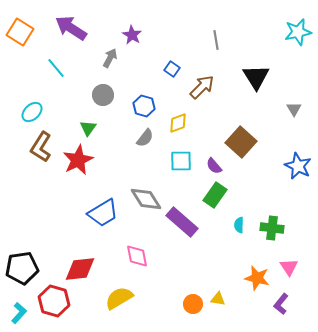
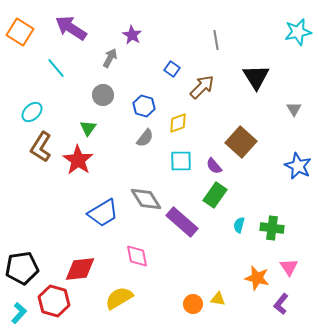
red star: rotated 12 degrees counterclockwise
cyan semicircle: rotated 14 degrees clockwise
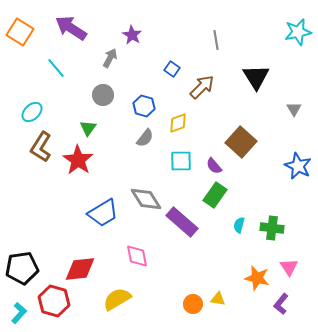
yellow semicircle: moved 2 px left, 1 px down
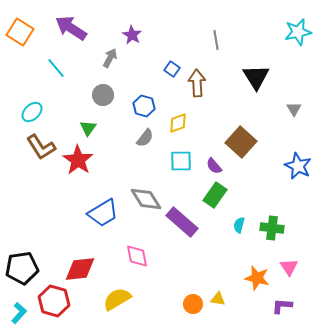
brown arrow: moved 5 px left, 4 px up; rotated 48 degrees counterclockwise
brown L-shape: rotated 64 degrees counterclockwise
purple L-shape: moved 1 px right, 2 px down; rotated 55 degrees clockwise
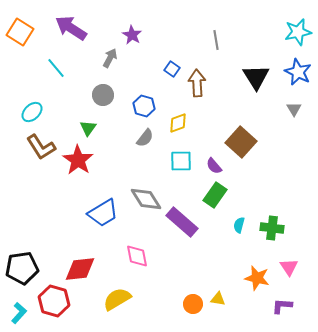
blue star: moved 94 px up
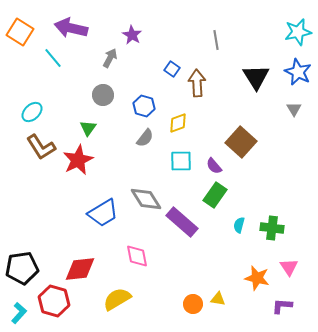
purple arrow: rotated 20 degrees counterclockwise
cyan line: moved 3 px left, 10 px up
red star: rotated 12 degrees clockwise
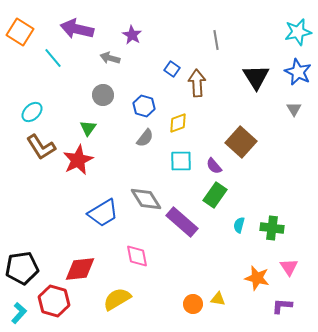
purple arrow: moved 6 px right, 1 px down
gray arrow: rotated 102 degrees counterclockwise
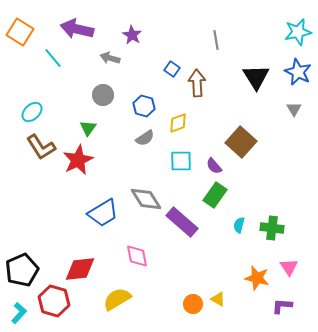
gray semicircle: rotated 18 degrees clockwise
black pentagon: moved 2 px down; rotated 16 degrees counterclockwise
yellow triangle: rotated 21 degrees clockwise
